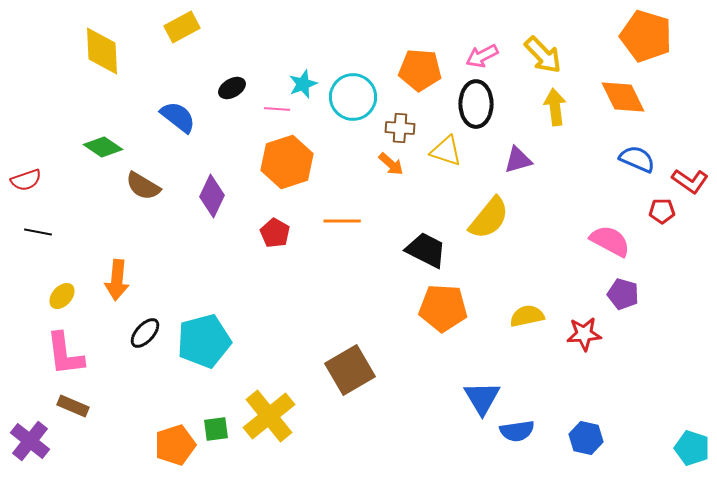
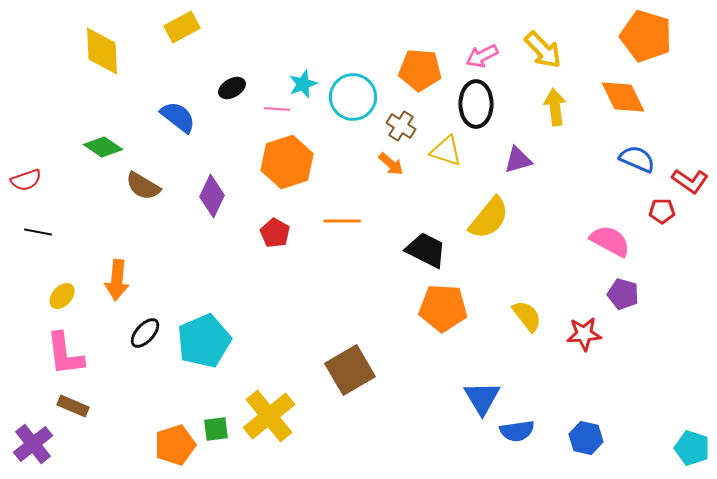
yellow arrow at (543, 55): moved 5 px up
brown cross at (400, 128): moved 1 px right, 2 px up; rotated 28 degrees clockwise
yellow semicircle at (527, 316): rotated 64 degrees clockwise
cyan pentagon at (204, 341): rotated 8 degrees counterclockwise
purple cross at (30, 441): moved 3 px right, 3 px down; rotated 12 degrees clockwise
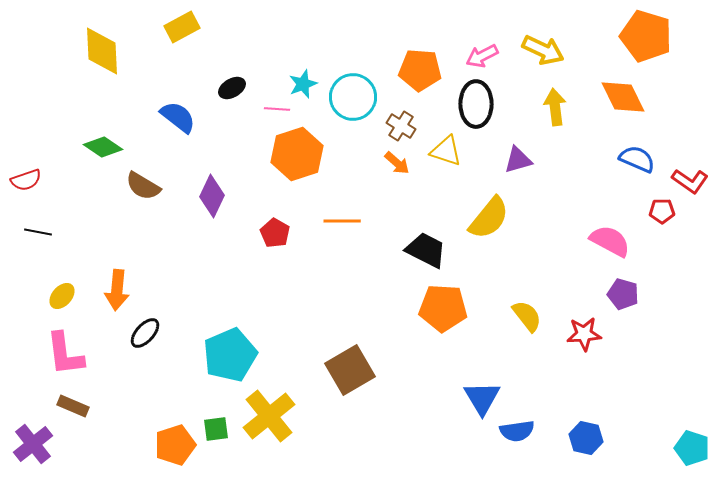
yellow arrow at (543, 50): rotated 21 degrees counterclockwise
orange hexagon at (287, 162): moved 10 px right, 8 px up
orange arrow at (391, 164): moved 6 px right, 1 px up
orange arrow at (117, 280): moved 10 px down
cyan pentagon at (204, 341): moved 26 px right, 14 px down
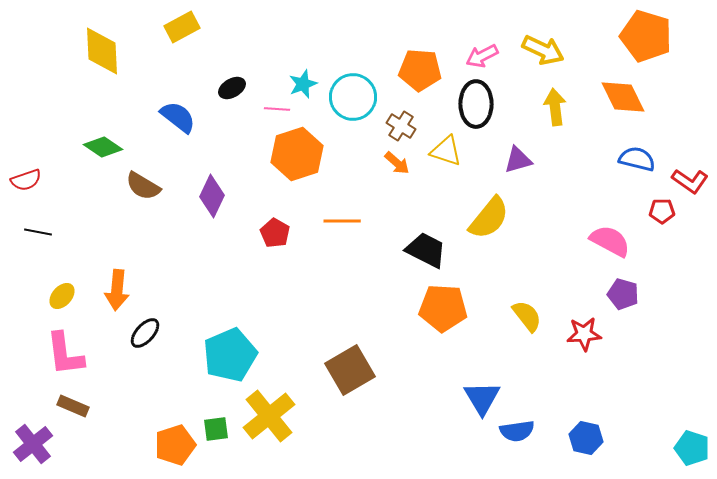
blue semicircle at (637, 159): rotated 9 degrees counterclockwise
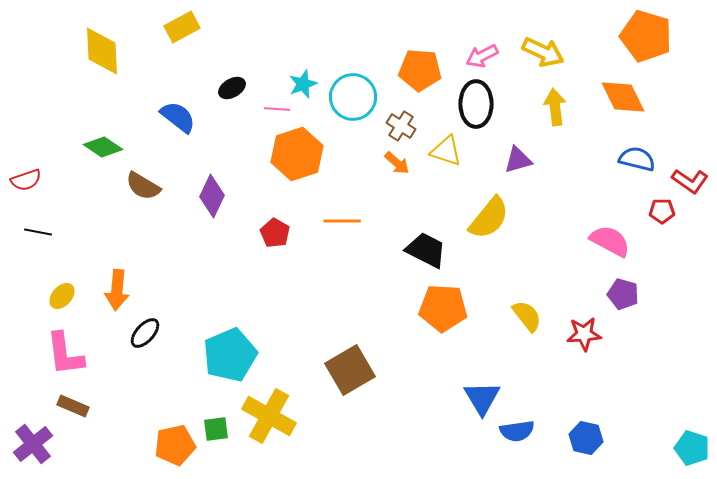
yellow arrow at (543, 50): moved 2 px down
yellow cross at (269, 416): rotated 22 degrees counterclockwise
orange pentagon at (175, 445): rotated 6 degrees clockwise
